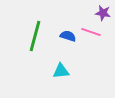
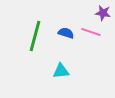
blue semicircle: moved 2 px left, 3 px up
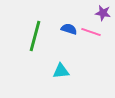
blue semicircle: moved 3 px right, 4 px up
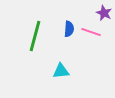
purple star: moved 1 px right; rotated 14 degrees clockwise
blue semicircle: rotated 77 degrees clockwise
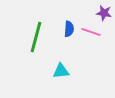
purple star: rotated 14 degrees counterclockwise
green line: moved 1 px right, 1 px down
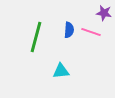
blue semicircle: moved 1 px down
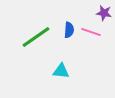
green line: rotated 40 degrees clockwise
cyan triangle: rotated 12 degrees clockwise
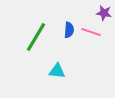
green line: rotated 24 degrees counterclockwise
cyan triangle: moved 4 px left
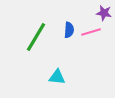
pink line: rotated 36 degrees counterclockwise
cyan triangle: moved 6 px down
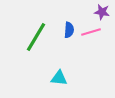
purple star: moved 2 px left, 1 px up
cyan triangle: moved 2 px right, 1 px down
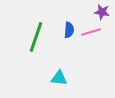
green line: rotated 12 degrees counterclockwise
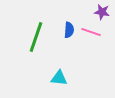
pink line: rotated 36 degrees clockwise
